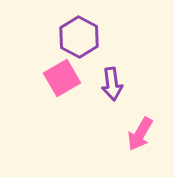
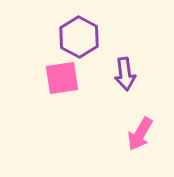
pink square: rotated 21 degrees clockwise
purple arrow: moved 13 px right, 10 px up
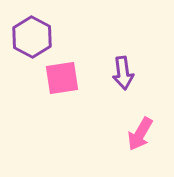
purple hexagon: moved 47 px left
purple arrow: moved 2 px left, 1 px up
